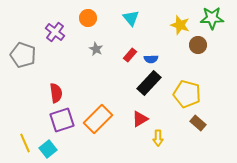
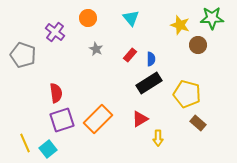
blue semicircle: rotated 88 degrees counterclockwise
black rectangle: rotated 15 degrees clockwise
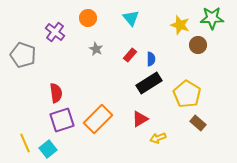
yellow pentagon: rotated 16 degrees clockwise
yellow arrow: rotated 70 degrees clockwise
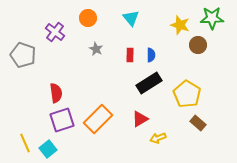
red rectangle: rotated 40 degrees counterclockwise
blue semicircle: moved 4 px up
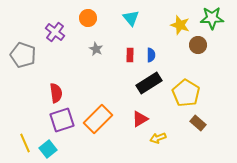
yellow pentagon: moved 1 px left, 1 px up
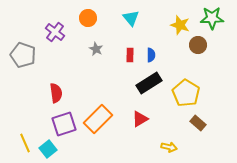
purple square: moved 2 px right, 4 px down
yellow arrow: moved 11 px right, 9 px down; rotated 147 degrees counterclockwise
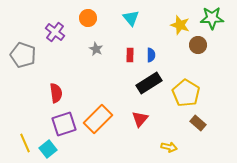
red triangle: rotated 18 degrees counterclockwise
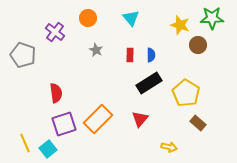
gray star: moved 1 px down
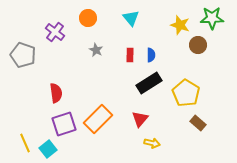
yellow arrow: moved 17 px left, 4 px up
